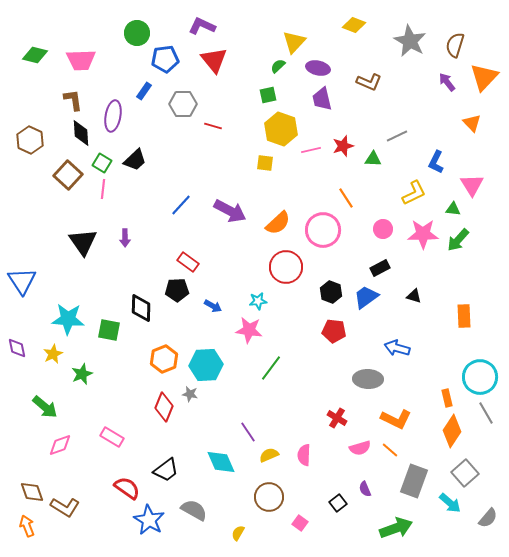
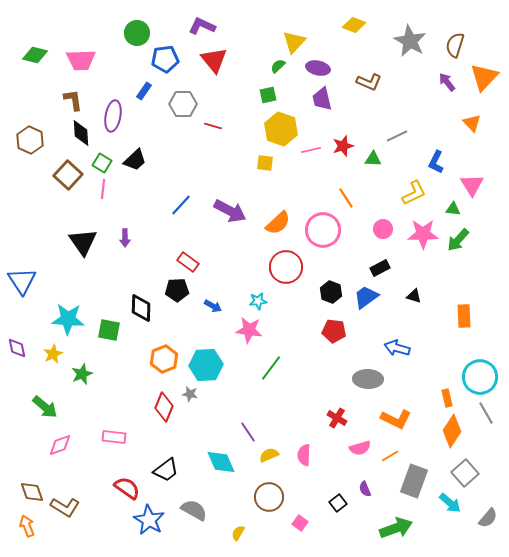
pink rectangle at (112, 437): moved 2 px right; rotated 25 degrees counterclockwise
orange line at (390, 450): moved 6 px down; rotated 72 degrees counterclockwise
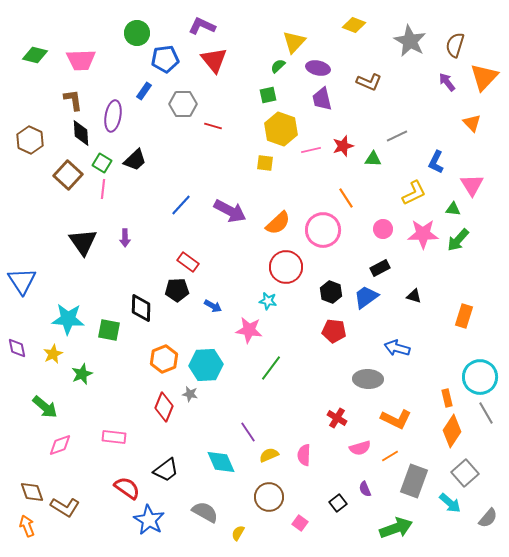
cyan star at (258, 301): moved 10 px right; rotated 18 degrees clockwise
orange rectangle at (464, 316): rotated 20 degrees clockwise
gray semicircle at (194, 510): moved 11 px right, 2 px down
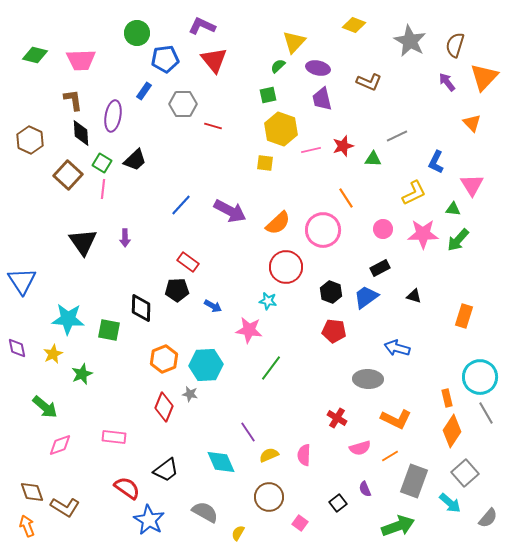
green arrow at (396, 528): moved 2 px right, 2 px up
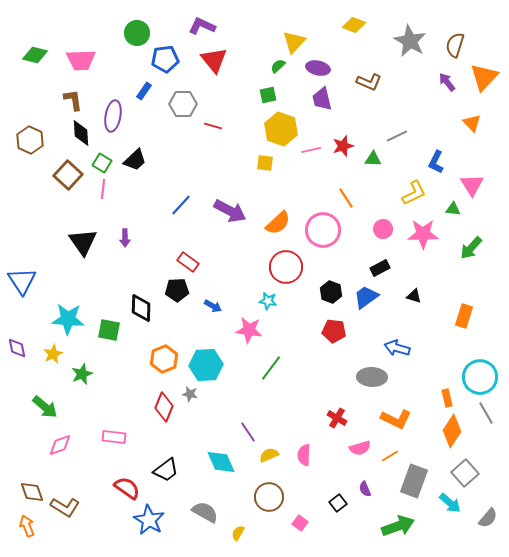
green arrow at (458, 240): moved 13 px right, 8 px down
gray ellipse at (368, 379): moved 4 px right, 2 px up
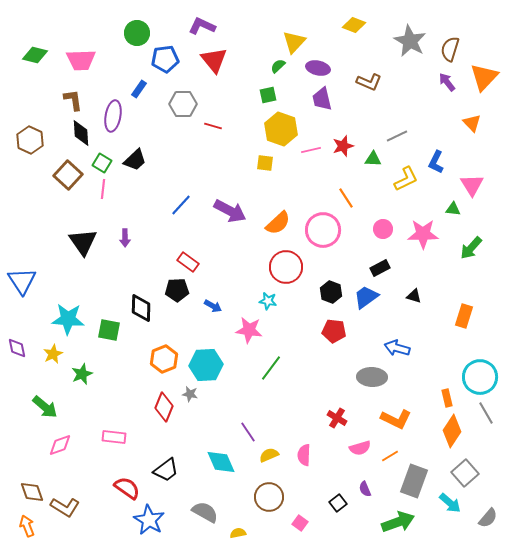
brown semicircle at (455, 45): moved 5 px left, 4 px down
blue rectangle at (144, 91): moved 5 px left, 2 px up
yellow L-shape at (414, 193): moved 8 px left, 14 px up
green arrow at (398, 526): moved 4 px up
yellow semicircle at (238, 533): rotated 49 degrees clockwise
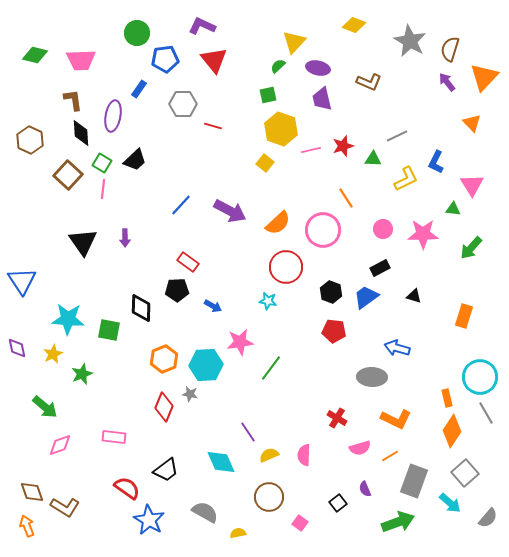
yellow square at (265, 163): rotated 30 degrees clockwise
pink star at (249, 330): moved 9 px left, 12 px down; rotated 16 degrees counterclockwise
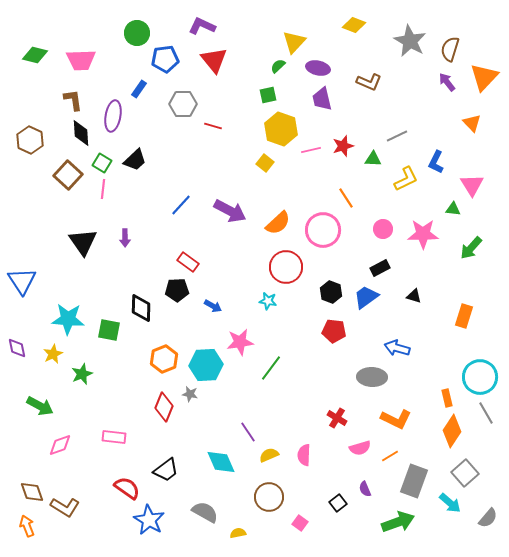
green arrow at (45, 407): moved 5 px left, 1 px up; rotated 12 degrees counterclockwise
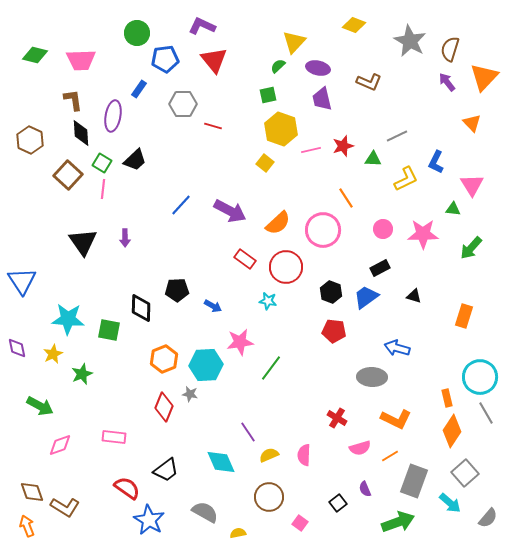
red rectangle at (188, 262): moved 57 px right, 3 px up
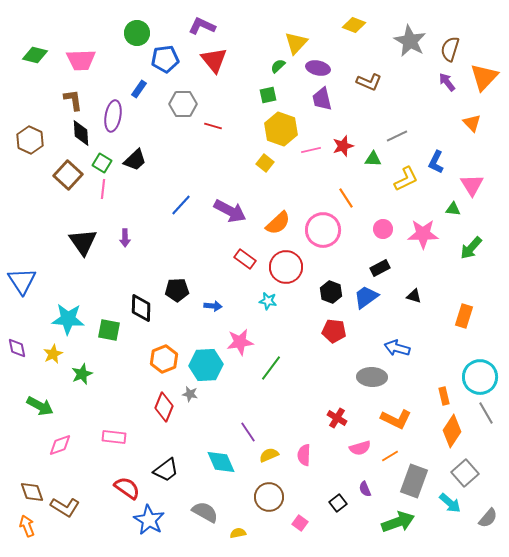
yellow triangle at (294, 42): moved 2 px right, 1 px down
blue arrow at (213, 306): rotated 24 degrees counterclockwise
orange rectangle at (447, 398): moved 3 px left, 2 px up
